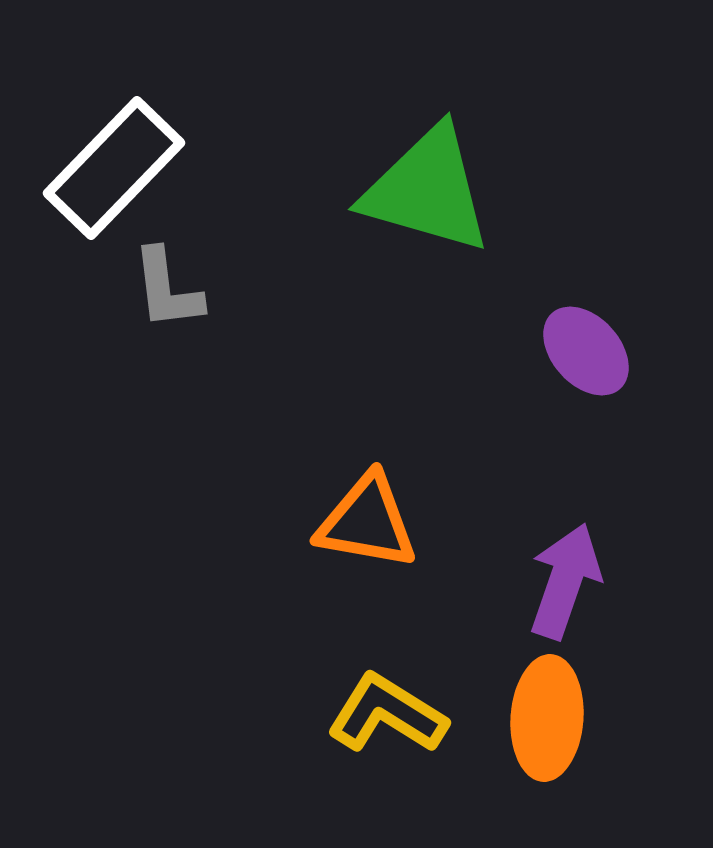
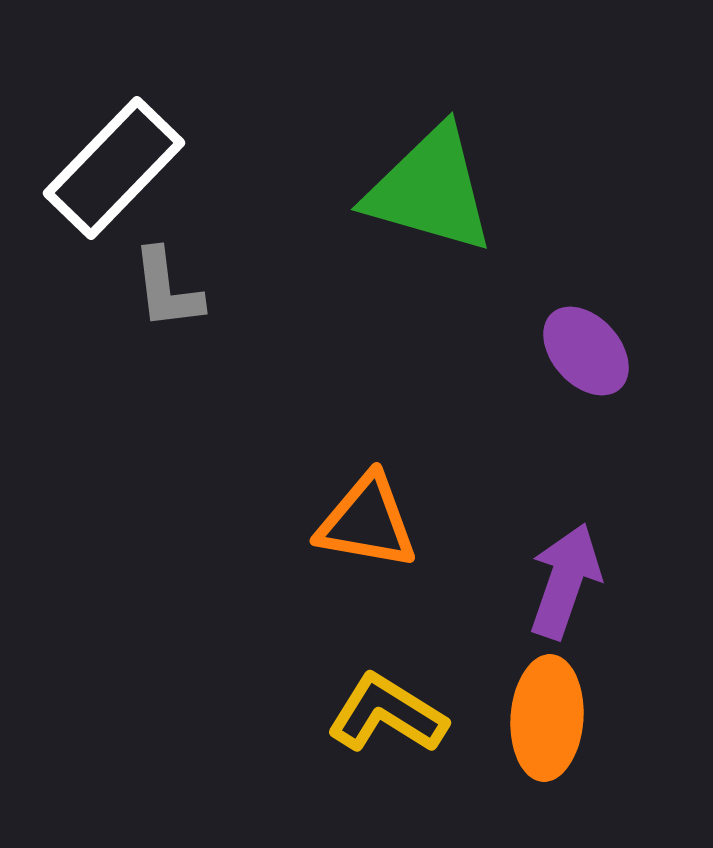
green triangle: moved 3 px right
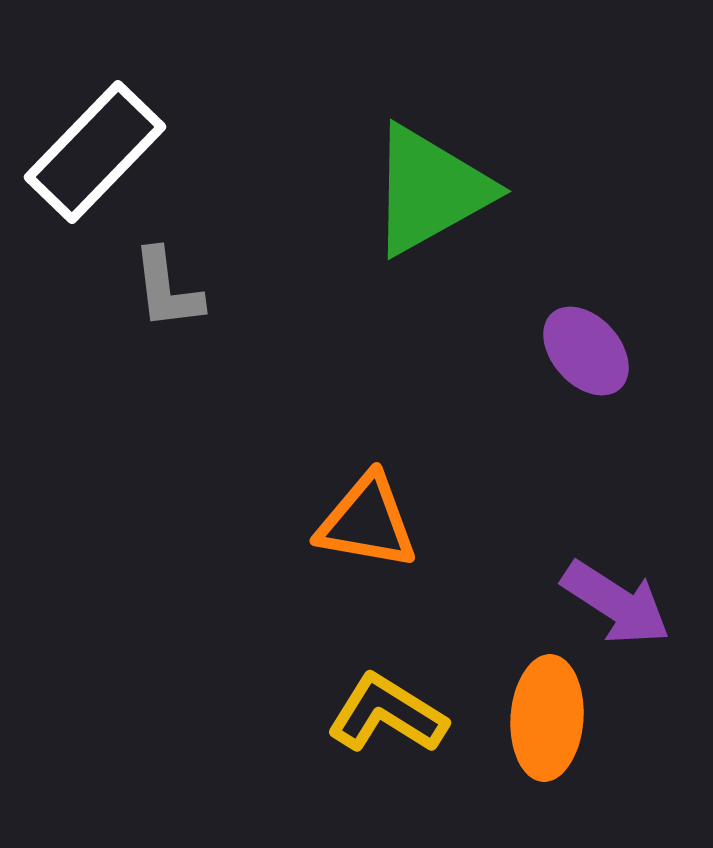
white rectangle: moved 19 px left, 16 px up
green triangle: rotated 45 degrees counterclockwise
purple arrow: moved 51 px right, 22 px down; rotated 104 degrees clockwise
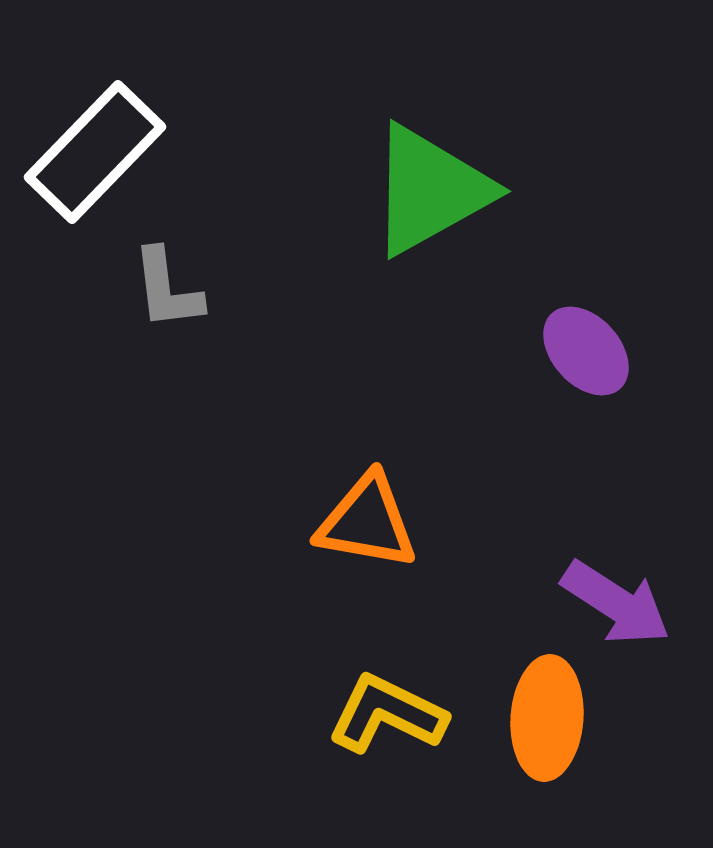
yellow L-shape: rotated 6 degrees counterclockwise
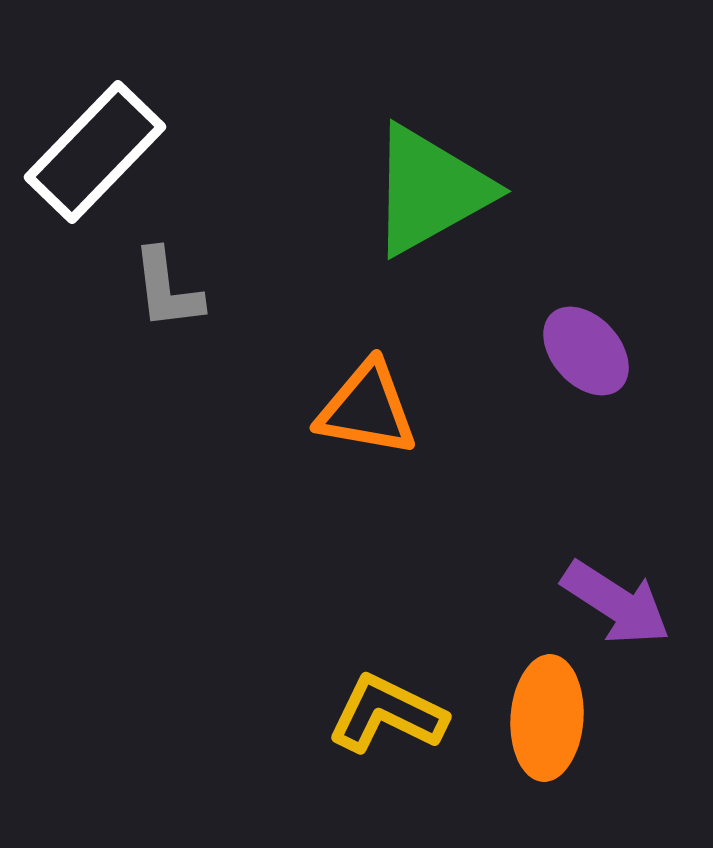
orange triangle: moved 113 px up
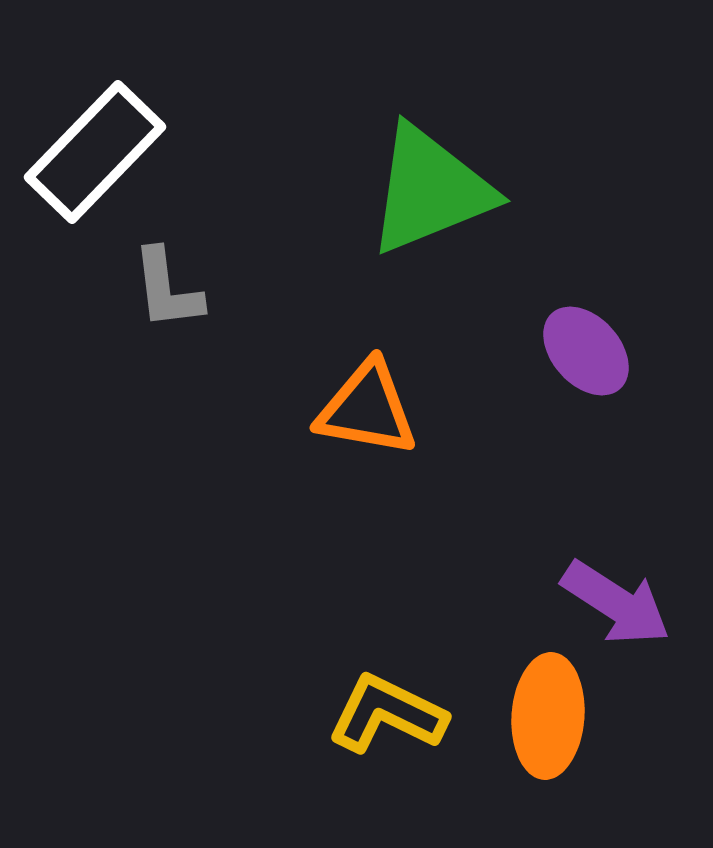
green triangle: rotated 7 degrees clockwise
orange ellipse: moved 1 px right, 2 px up
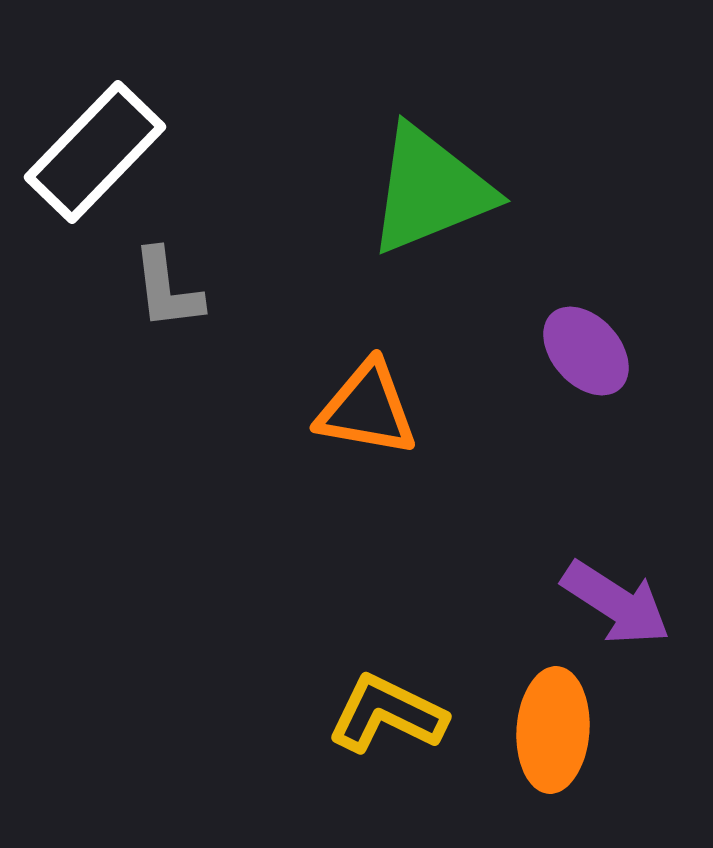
orange ellipse: moved 5 px right, 14 px down
